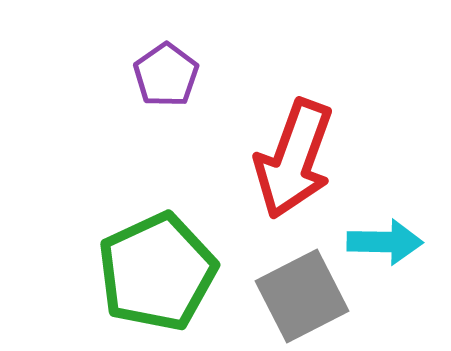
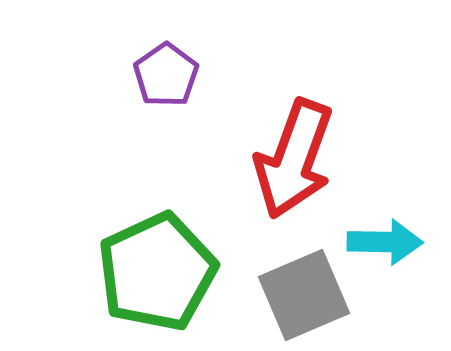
gray square: moved 2 px right, 1 px up; rotated 4 degrees clockwise
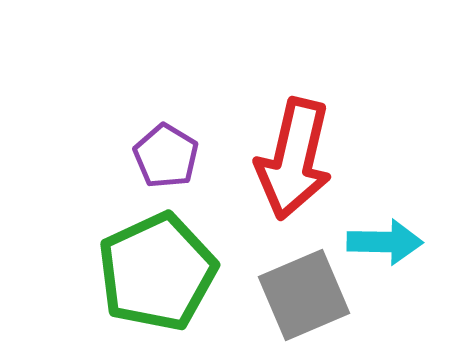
purple pentagon: moved 81 px down; rotated 6 degrees counterclockwise
red arrow: rotated 7 degrees counterclockwise
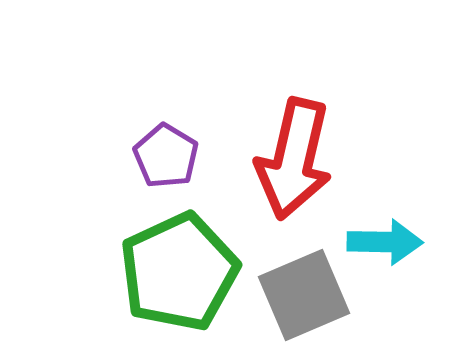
green pentagon: moved 22 px right
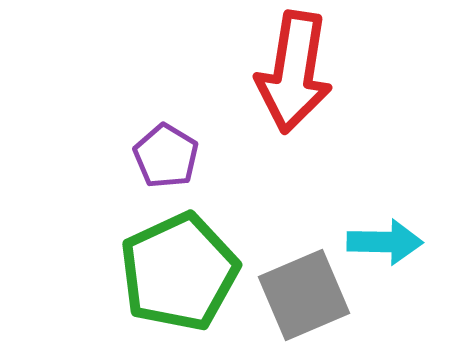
red arrow: moved 87 px up; rotated 4 degrees counterclockwise
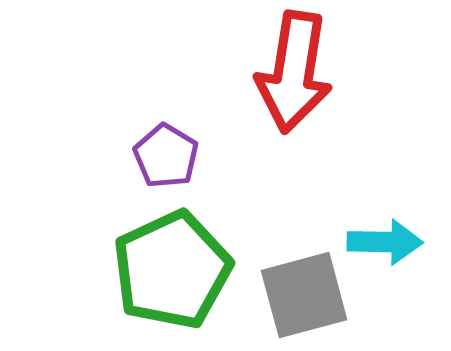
green pentagon: moved 7 px left, 2 px up
gray square: rotated 8 degrees clockwise
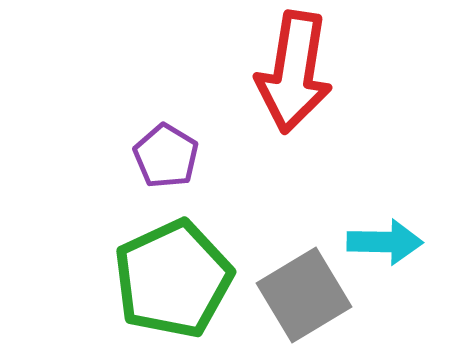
green pentagon: moved 1 px right, 9 px down
gray square: rotated 16 degrees counterclockwise
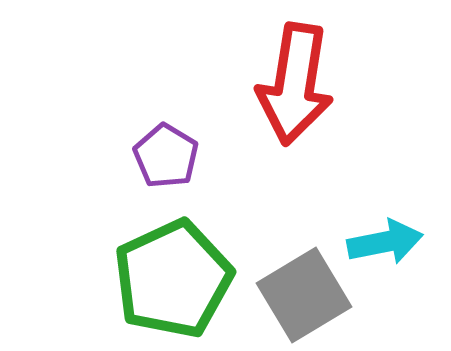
red arrow: moved 1 px right, 12 px down
cyan arrow: rotated 12 degrees counterclockwise
